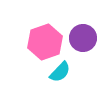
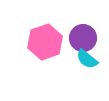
cyan semicircle: moved 27 px right, 13 px up; rotated 85 degrees clockwise
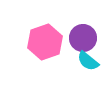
cyan semicircle: moved 1 px right, 2 px down
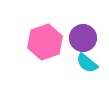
cyan semicircle: moved 1 px left, 2 px down
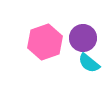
cyan semicircle: moved 2 px right
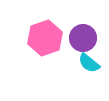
pink hexagon: moved 4 px up
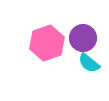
pink hexagon: moved 2 px right, 5 px down
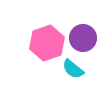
cyan semicircle: moved 16 px left, 6 px down
